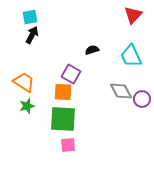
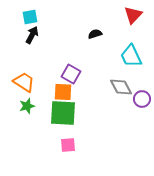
black semicircle: moved 3 px right, 16 px up
gray diamond: moved 4 px up
green square: moved 6 px up
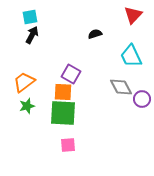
orange trapezoid: rotated 70 degrees counterclockwise
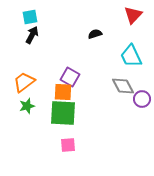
purple square: moved 1 px left, 3 px down
gray diamond: moved 2 px right, 1 px up
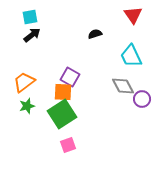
red triangle: rotated 18 degrees counterclockwise
black arrow: rotated 24 degrees clockwise
green square: moved 1 px left, 1 px down; rotated 36 degrees counterclockwise
pink square: rotated 14 degrees counterclockwise
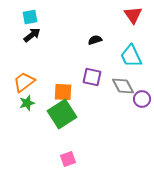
black semicircle: moved 6 px down
purple square: moved 22 px right; rotated 18 degrees counterclockwise
green star: moved 3 px up
pink square: moved 14 px down
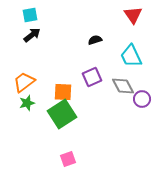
cyan square: moved 2 px up
purple square: rotated 36 degrees counterclockwise
